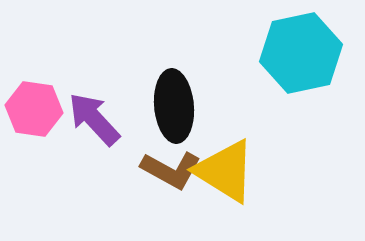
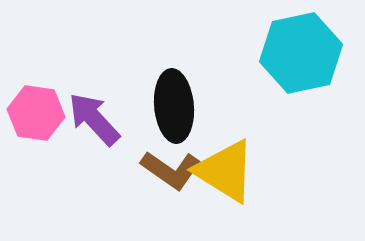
pink hexagon: moved 2 px right, 4 px down
brown L-shape: rotated 6 degrees clockwise
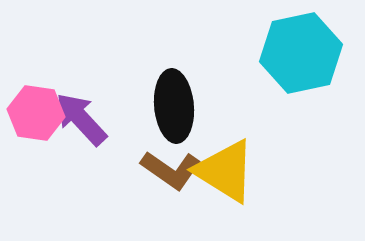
purple arrow: moved 13 px left
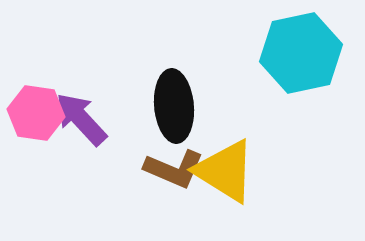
brown L-shape: moved 3 px right, 1 px up; rotated 12 degrees counterclockwise
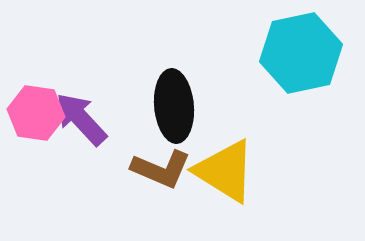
brown L-shape: moved 13 px left
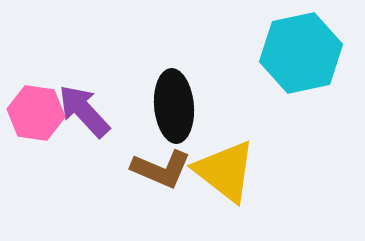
purple arrow: moved 3 px right, 8 px up
yellow triangle: rotated 6 degrees clockwise
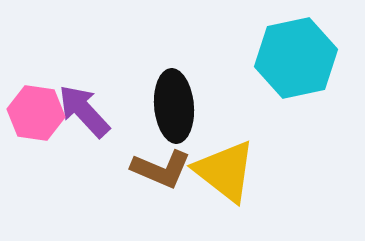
cyan hexagon: moved 5 px left, 5 px down
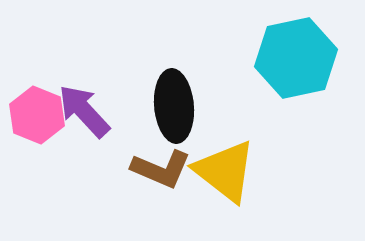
pink hexagon: moved 1 px right, 2 px down; rotated 14 degrees clockwise
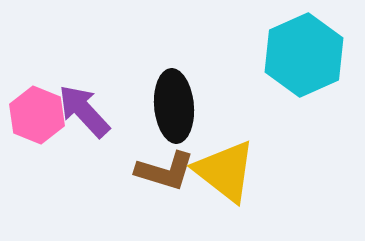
cyan hexagon: moved 8 px right, 3 px up; rotated 12 degrees counterclockwise
brown L-shape: moved 4 px right, 2 px down; rotated 6 degrees counterclockwise
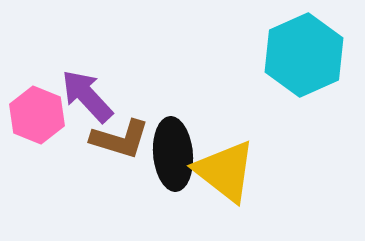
black ellipse: moved 1 px left, 48 px down
purple arrow: moved 3 px right, 15 px up
brown L-shape: moved 45 px left, 32 px up
